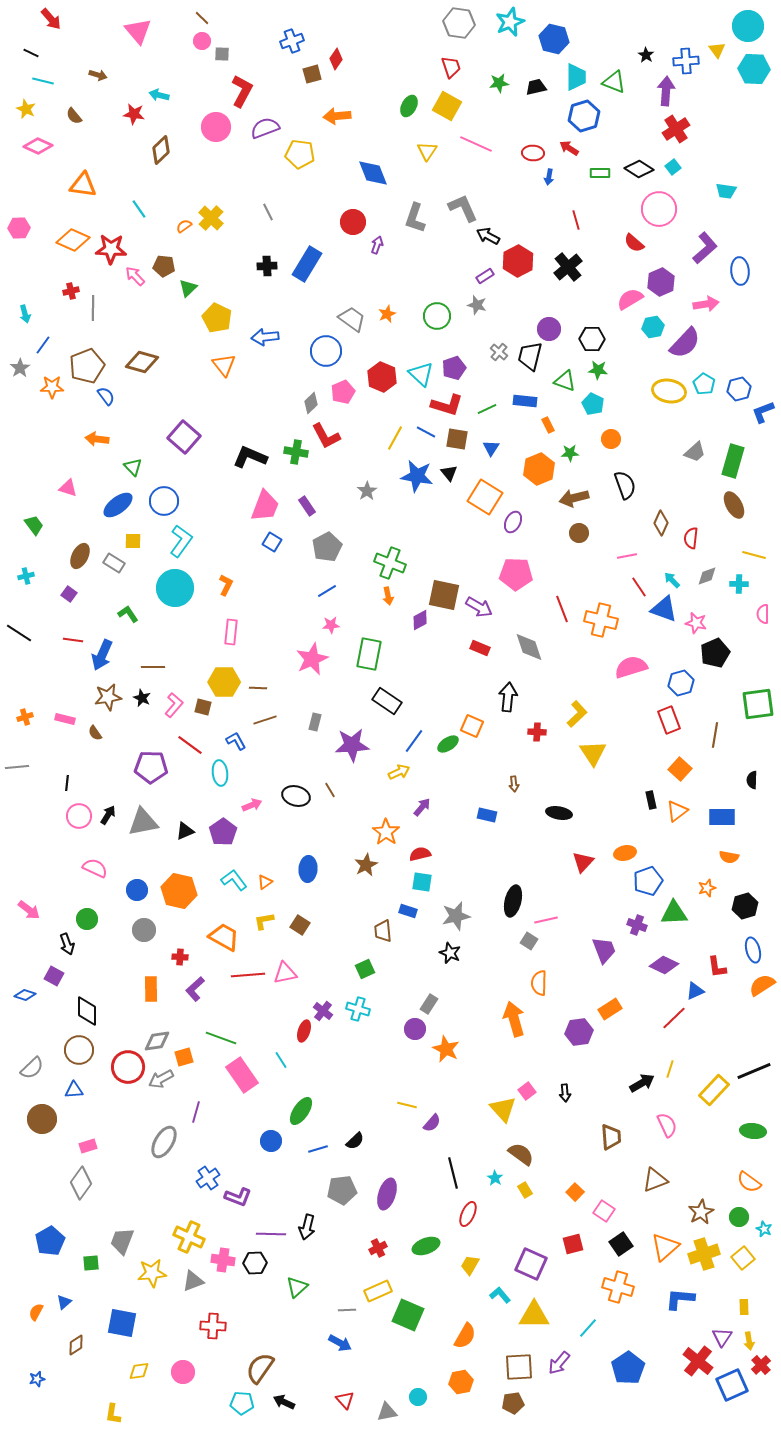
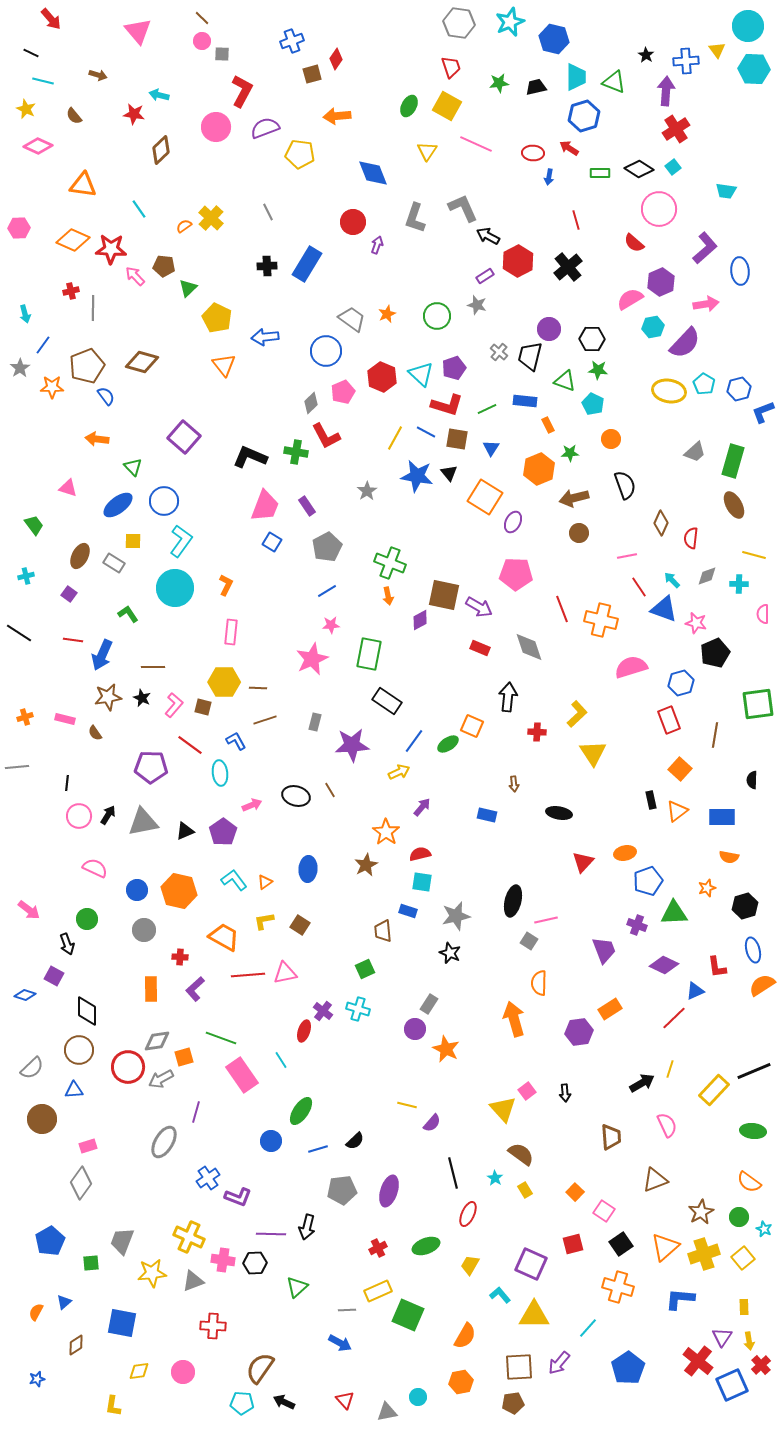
purple ellipse at (387, 1194): moved 2 px right, 3 px up
yellow L-shape at (113, 1414): moved 8 px up
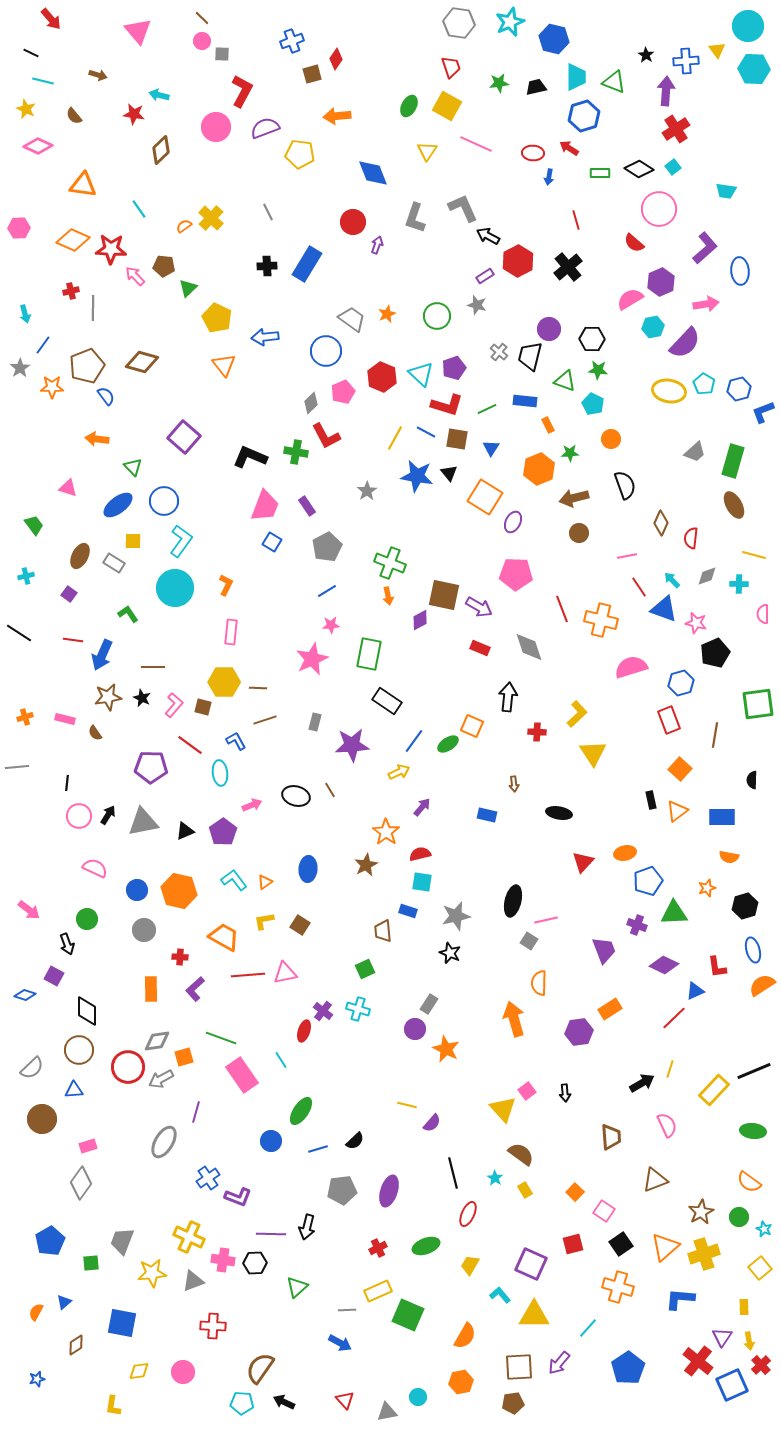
yellow square at (743, 1258): moved 17 px right, 10 px down
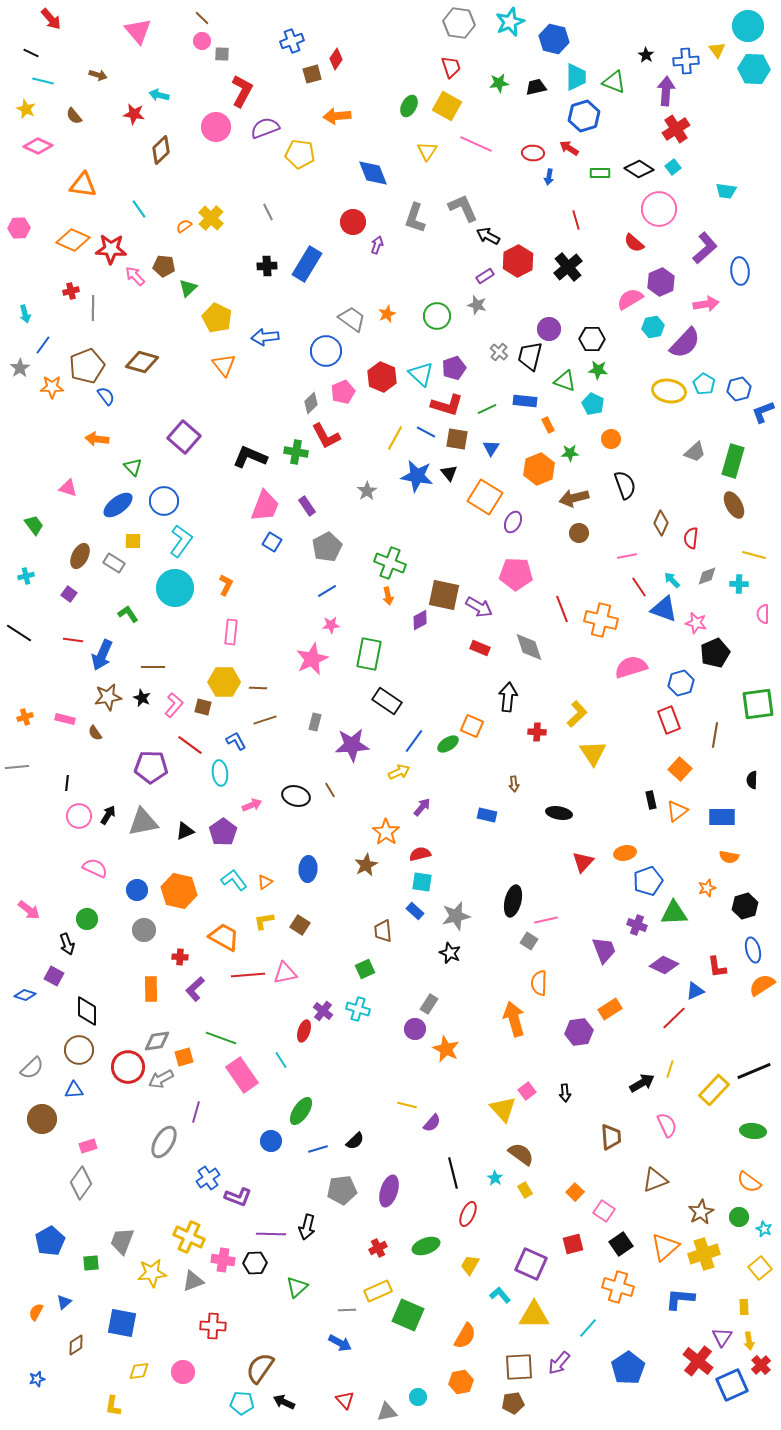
blue rectangle at (408, 911): moved 7 px right; rotated 24 degrees clockwise
